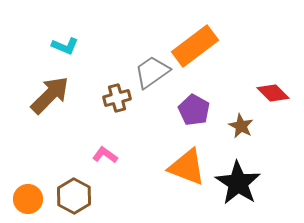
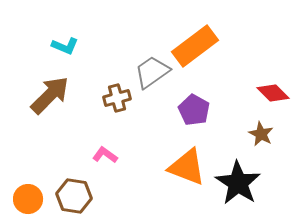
brown star: moved 20 px right, 8 px down
brown hexagon: rotated 20 degrees counterclockwise
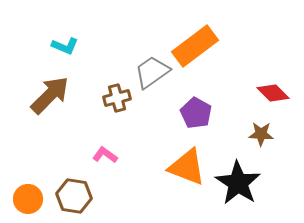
purple pentagon: moved 2 px right, 3 px down
brown star: rotated 25 degrees counterclockwise
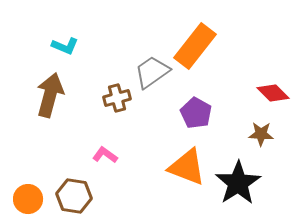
orange rectangle: rotated 15 degrees counterclockwise
brown arrow: rotated 30 degrees counterclockwise
black star: rotated 6 degrees clockwise
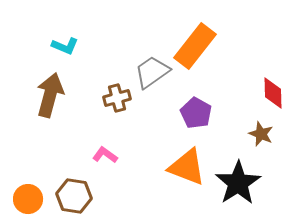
red diamond: rotated 44 degrees clockwise
brown star: rotated 20 degrees clockwise
